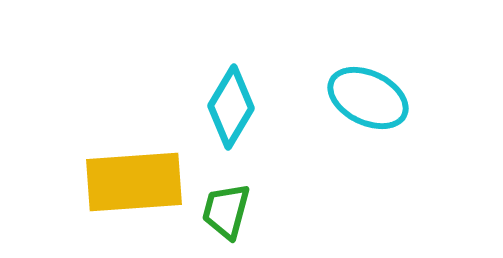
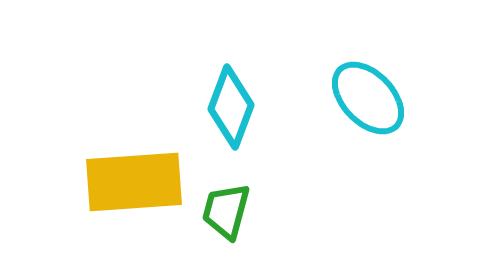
cyan ellipse: rotated 20 degrees clockwise
cyan diamond: rotated 10 degrees counterclockwise
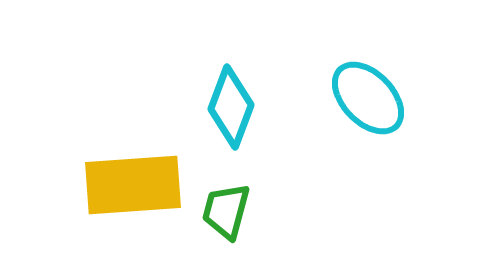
yellow rectangle: moved 1 px left, 3 px down
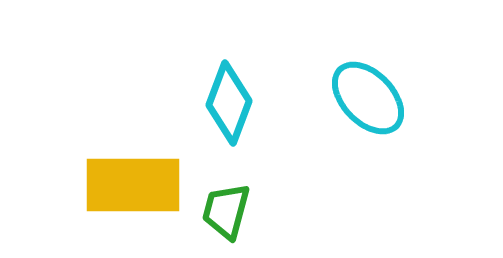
cyan diamond: moved 2 px left, 4 px up
yellow rectangle: rotated 4 degrees clockwise
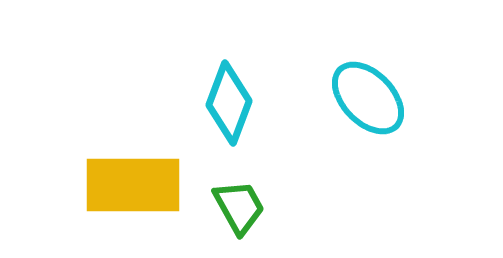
green trapezoid: moved 13 px right, 4 px up; rotated 136 degrees clockwise
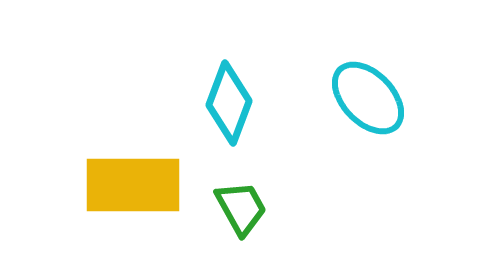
green trapezoid: moved 2 px right, 1 px down
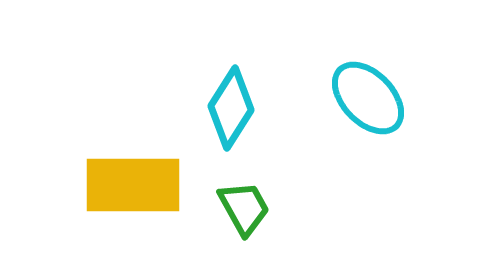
cyan diamond: moved 2 px right, 5 px down; rotated 12 degrees clockwise
green trapezoid: moved 3 px right
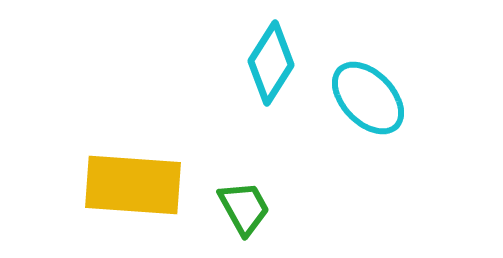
cyan diamond: moved 40 px right, 45 px up
yellow rectangle: rotated 4 degrees clockwise
